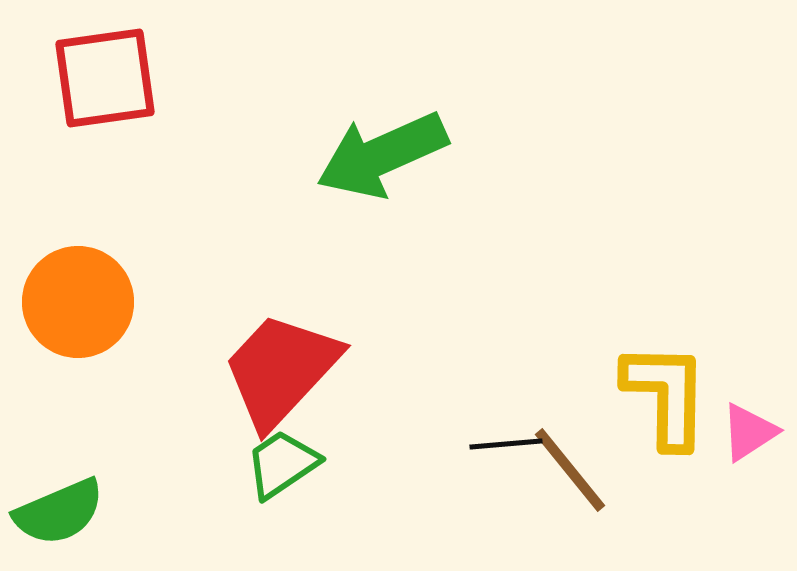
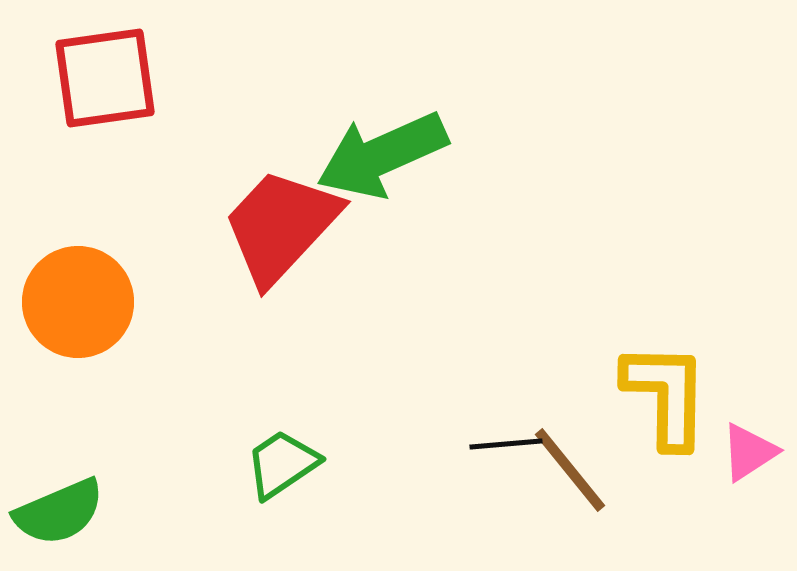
red trapezoid: moved 144 px up
pink triangle: moved 20 px down
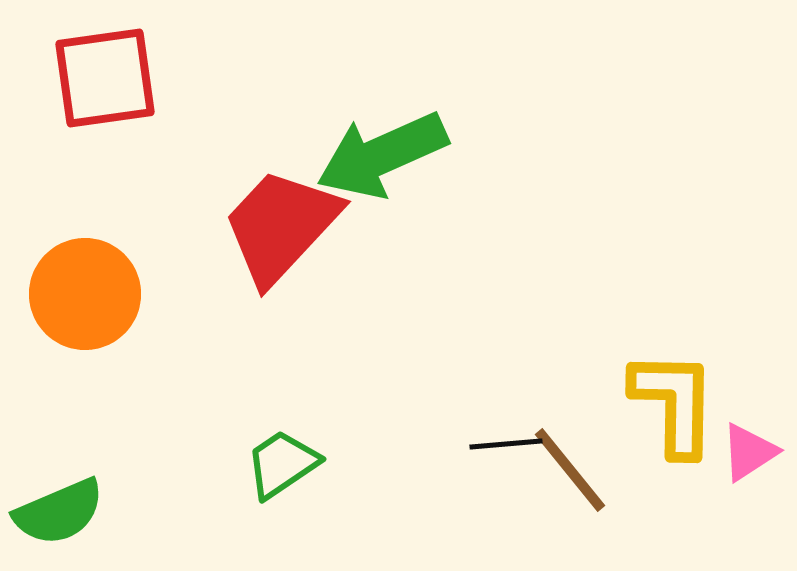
orange circle: moved 7 px right, 8 px up
yellow L-shape: moved 8 px right, 8 px down
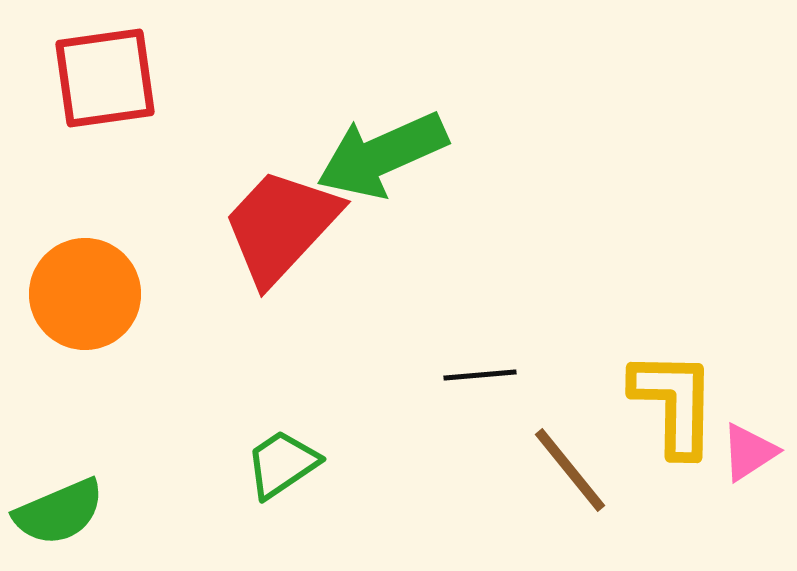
black line: moved 26 px left, 69 px up
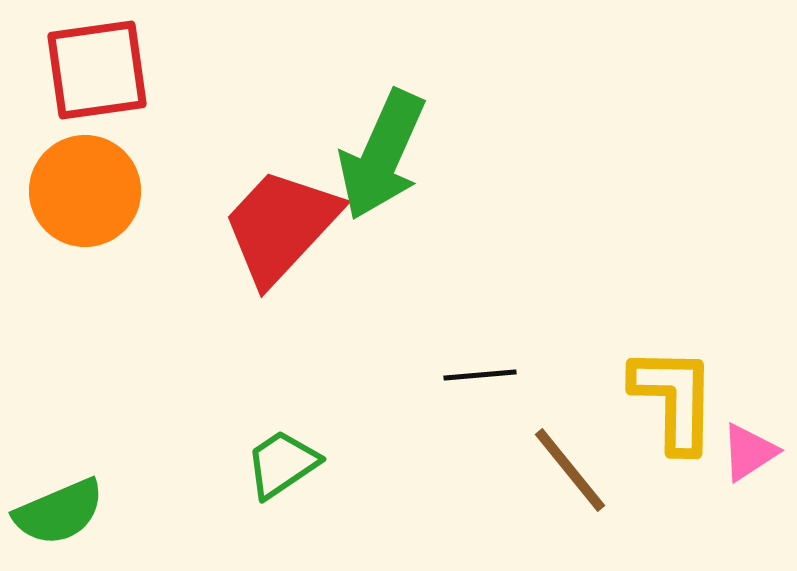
red square: moved 8 px left, 8 px up
green arrow: rotated 42 degrees counterclockwise
orange circle: moved 103 px up
yellow L-shape: moved 4 px up
